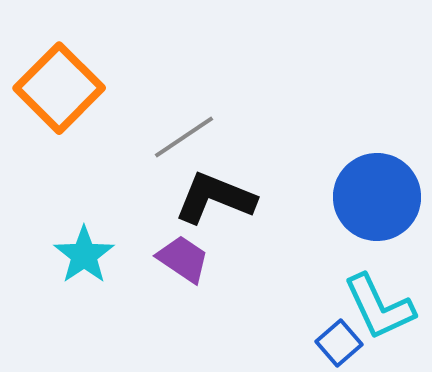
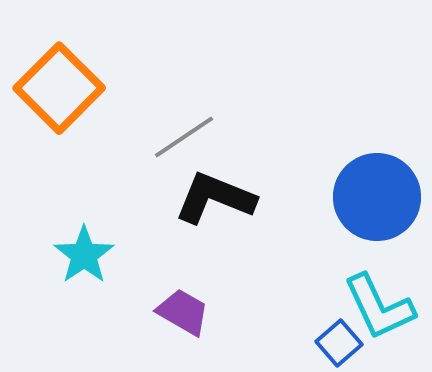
purple trapezoid: moved 53 px down; rotated 4 degrees counterclockwise
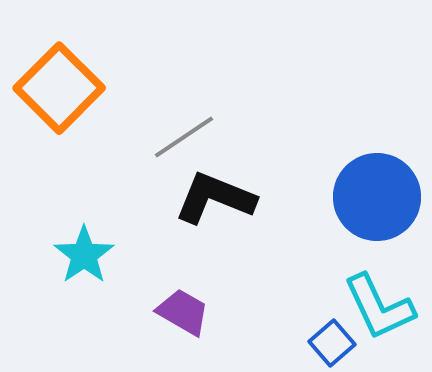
blue square: moved 7 px left
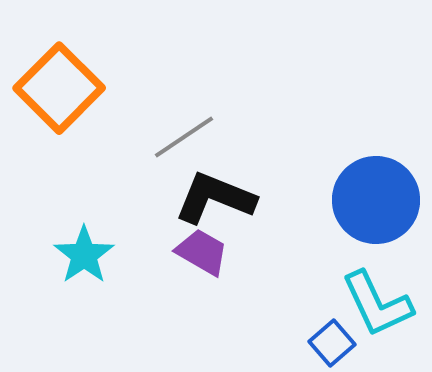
blue circle: moved 1 px left, 3 px down
cyan L-shape: moved 2 px left, 3 px up
purple trapezoid: moved 19 px right, 60 px up
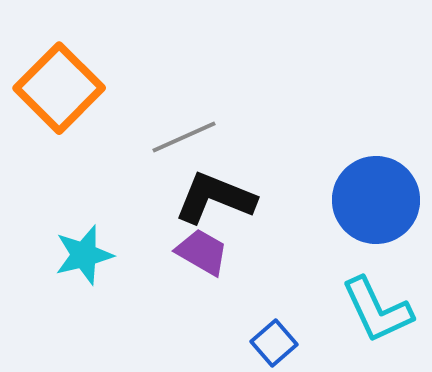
gray line: rotated 10 degrees clockwise
cyan star: rotated 20 degrees clockwise
cyan L-shape: moved 6 px down
blue square: moved 58 px left
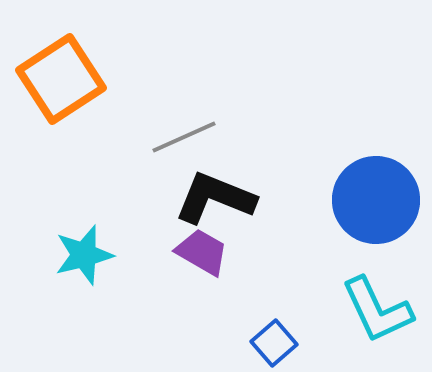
orange square: moved 2 px right, 9 px up; rotated 12 degrees clockwise
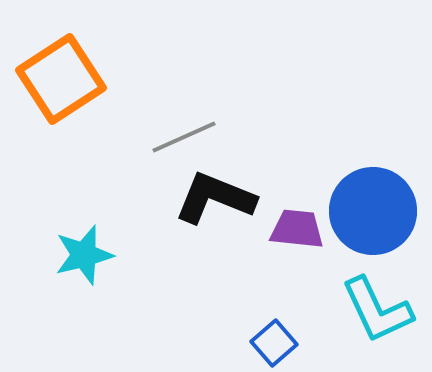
blue circle: moved 3 px left, 11 px down
purple trapezoid: moved 95 px right, 23 px up; rotated 24 degrees counterclockwise
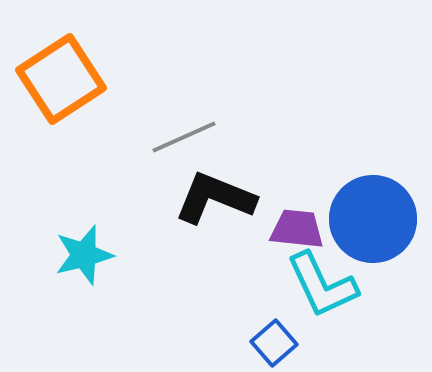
blue circle: moved 8 px down
cyan L-shape: moved 55 px left, 25 px up
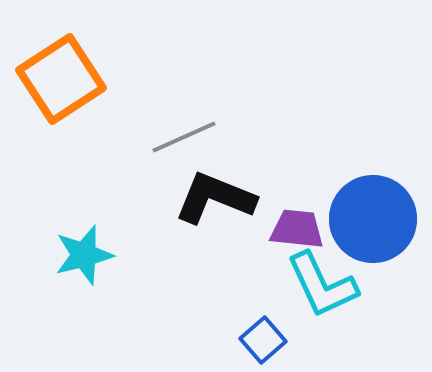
blue square: moved 11 px left, 3 px up
